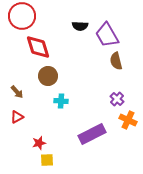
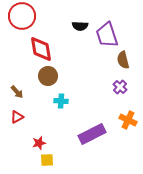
purple trapezoid: rotated 12 degrees clockwise
red diamond: moved 3 px right, 2 px down; rotated 8 degrees clockwise
brown semicircle: moved 7 px right, 1 px up
purple cross: moved 3 px right, 12 px up
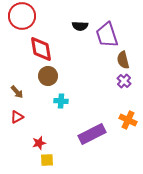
purple cross: moved 4 px right, 6 px up
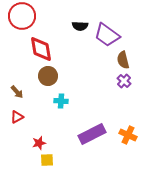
purple trapezoid: rotated 36 degrees counterclockwise
orange cross: moved 15 px down
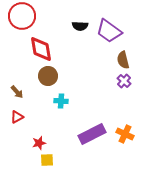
purple trapezoid: moved 2 px right, 4 px up
orange cross: moved 3 px left, 1 px up
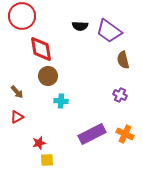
purple cross: moved 4 px left, 14 px down; rotated 16 degrees counterclockwise
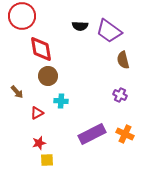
red triangle: moved 20 px right, 4 px up
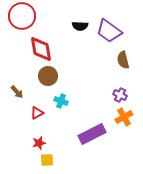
cyan cross: rotated 16 degrees clockwise
orange cross: moved 1 px left, 17 px up; rotated 36 degrees clockwise
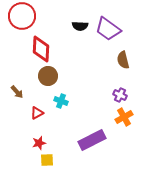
purple trapezoid: moved 1 px left, 2 px up
red diamond: rotated 12 degrees clockwise
purple rectangle: moved 6 px down
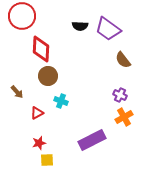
brown semicircle: rotated 24 degrees counterclockwise
